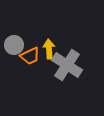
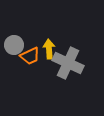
gray cross: moved 1 px right, 2 px up; rotated 8 degrees counterclockwise
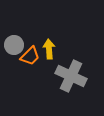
orange trapezoid: rotated 20 degrees counterclockwise
gray cross: moved 3 px right, 13 px down
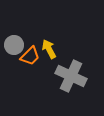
yellow arrow: rotated 24 degrees counterclockwise
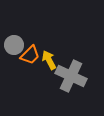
yellow arrow: moved 11 px down
orange trapezoid: moved 1 px up
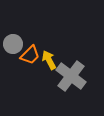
gray circle: moved 1 px left, 1 px up
gray cross: rotated 12 degrees clockwise
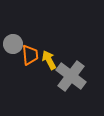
orange trapezoid: rotated 50 degrees counterclockwise
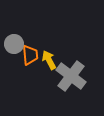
gray circle: moved 1 px right
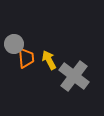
orange trapezoid: moved 4 px left, 3 px down
gray cross: moved 3 px right
